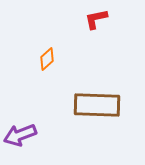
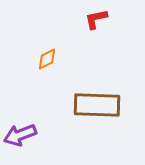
orange diamond: rotated 15 degrees clockwise
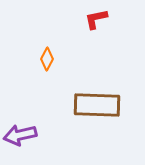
orange diamond: rotated 35 degrees counterclockwise
purple arrow: rotated 8 degrees clockwise
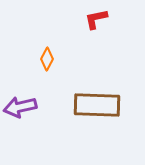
purple arrow: moved 28 px up
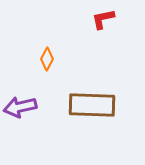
red L-shape: moved 7 px right
brown rectangle: moved 5 px left
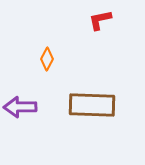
red L-shape: moved 3 px left, 1 px down
purple arrow: rotated 12 degrees clockwise
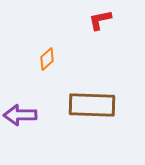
orange diamond: rotated 20 degrees clockwise
purple arrow: moved 8 px down
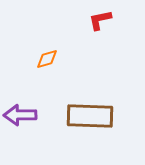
orange diamond: rotated 25 degrees clockwise
brown rectangle: moved 2 px left, 11 px down
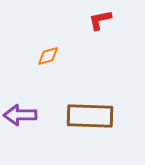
orange diamond: moved 1 px right, 3 px up
